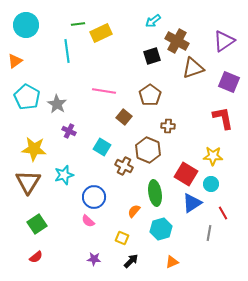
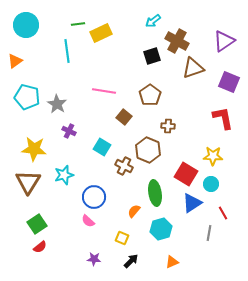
cyan pentagon at (27, 97): rotated 15 degrees counterclockwise
red semicircle at (36, 257): moved 4 px right, 10 px up
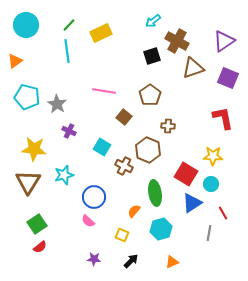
green line at (78, 24): moved 9 px left, 1 px down; rotated 40 degrees counterclockwise
purple square at (229, 82): moved 1 px left, 4 px up
yellow square at (122, 238): moved 3 px up
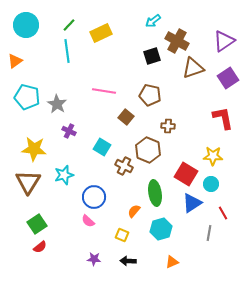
purple square at (228, 78): rotated 35 degrees clockwise
brown pentagon at (150, 95): rotated 25 degrees counterclockwise
brown square at (124, 117): moved 2 px right
black arrow at (131, 261): moved 3 px left; rotated 133 degrees counterclockwise
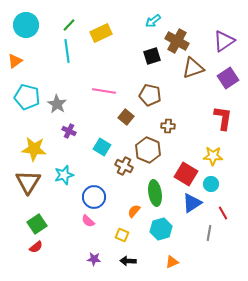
red L-shape at (223, 118): rotated 20 degrees clockwise
red semicircle at (40, 247): moved 4 px left
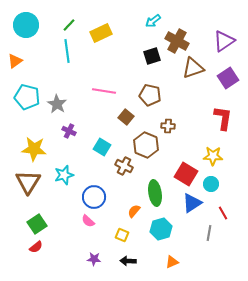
brown hexagon at (148, 150): moved 2 px left, 5 px up
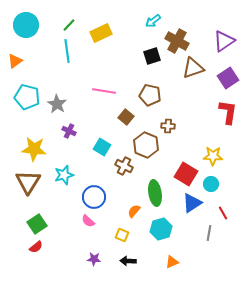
red L-shape at (223, 118): moved 5 px right, 6 px up
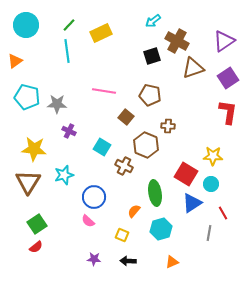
gray star at (57, 104): rotated 30 degrees counterclockwise
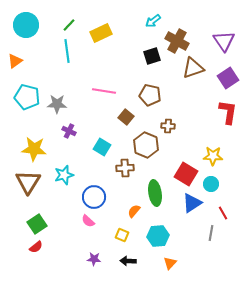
purple triangle at (224, 41): rotated 30 degrees counterclockwise
brown cross at (124, 166): moved 1 px right, 2 px down; rotated 30 degrees counterclockwise
cyan hexagon at (161, 229): moved 3 px left, 7 px down; rotated 10 degrees clockwise
gray line at (209, 233): moved 2 px right
orange triangle at (172, 262): moved 2 px left, 1 px down; rotated 24 degrees counterclockwise
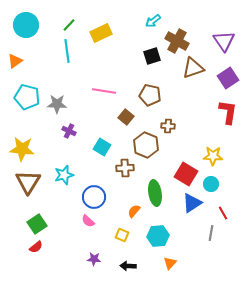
yellow star at (34, 149): moved 12 px left
black arrow at (128, 261): moved 5 px down
